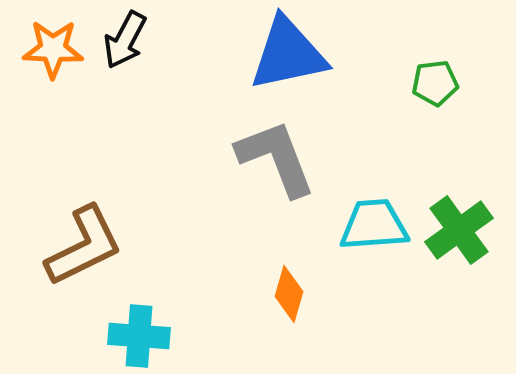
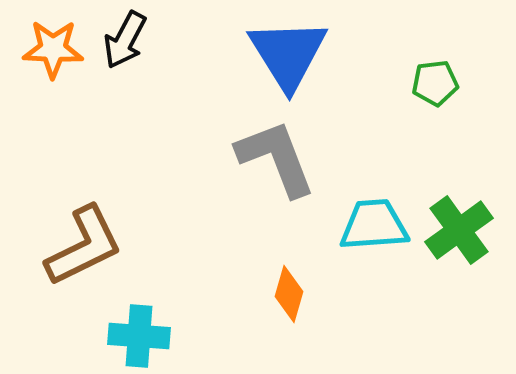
blue triangle: rotated 50 degrees counterclockwise
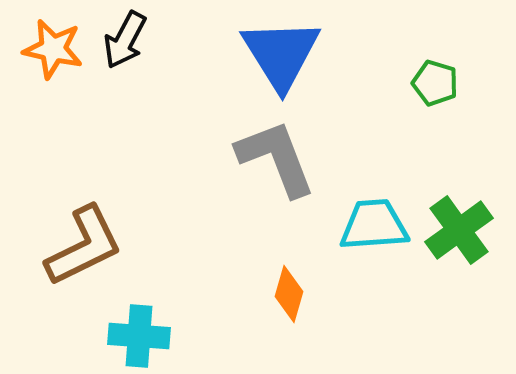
orange star: rotated 10 degrees clockwise
blue triangle: moved 7 px left
green pentagon: rotated 24 degrees clockwise
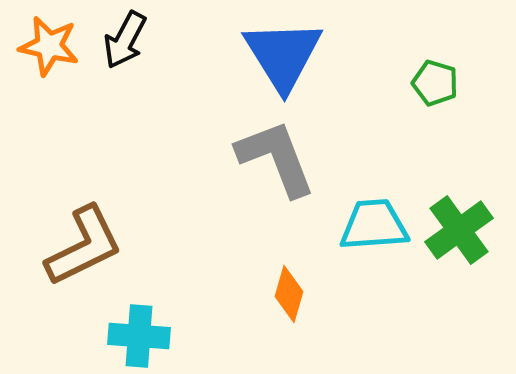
orange star: moved 4 px left, 3 px up
blue triangle: moved 2 px right, 1 px down
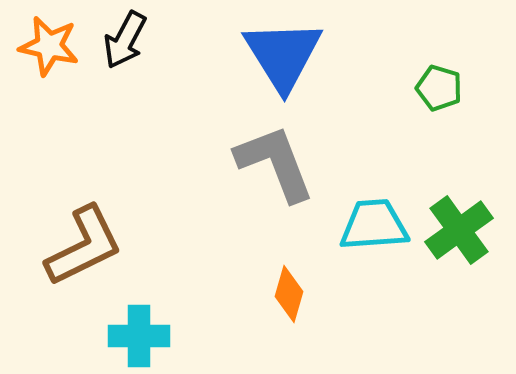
green pentagon: moved 4 px right, 5 px down
gray L-shape: moved 1 px left, 5 px down
cyan cross: rotated 4 degrees counterclockwise
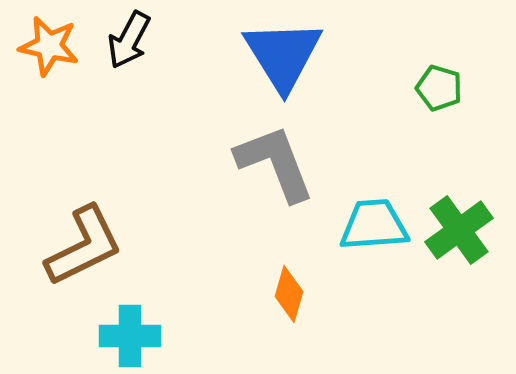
black arrow: moved 4 px right
cyan cross: moved 9 px left
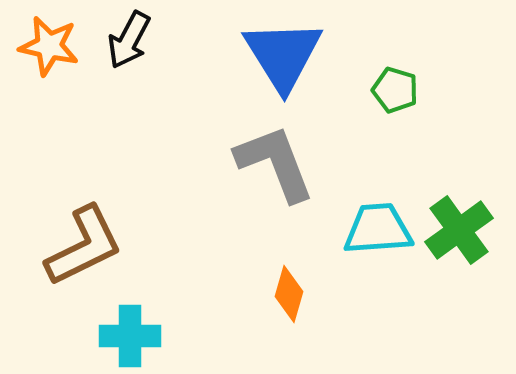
green pentagon: moved 44 px left, 2 px down
cyan trapezoid: moved 4 px right, 4 px down
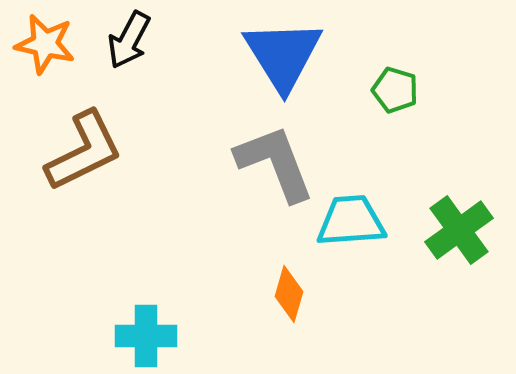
orange star: moved 4 px left, 2 px up
cyan trapezoid: moved 27 px left, 8 px up
brown L-shape: moved 95 px up
cyan cross: moved 16 px right
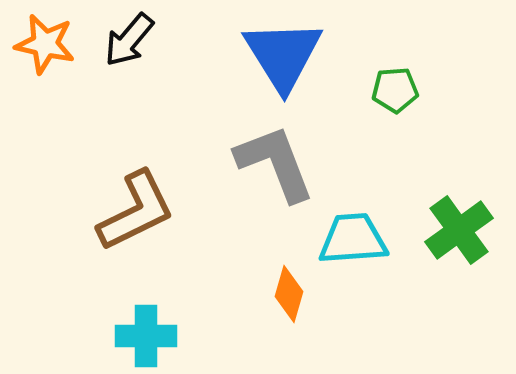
black arrow: rotated 12 degrees clockwise
green pentagon: rotated 21 degrees counterclockwise
brown L-shape: moved 52 px right, 60 px down
cyan trapezoid: moved 2 px right, 18 px down
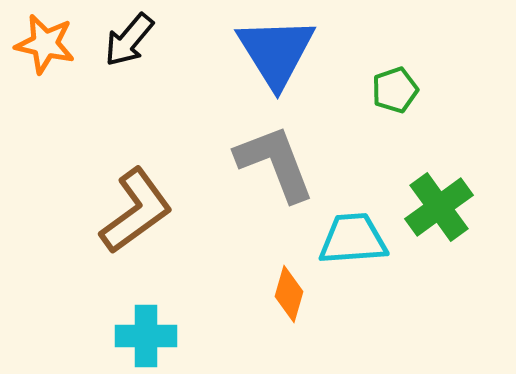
blue triangle: moved 7 px left, 3 px up
green pentagon: rotated 15 degrees counterclockwise
brown L-shape: rotated 10 degrees counterclockwise
green cross: moved 20 px left, 23 px up
